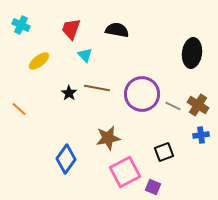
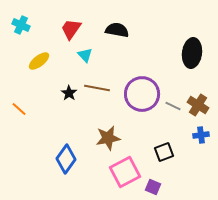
red trapezoid: rotated 15 degrees clockwise
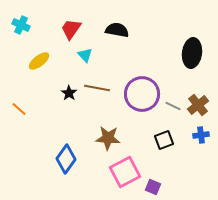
brown cross: rotated 20 degrees clockwise
brown star: rotated 15 degrees clockwise
black square: moved 12 px up
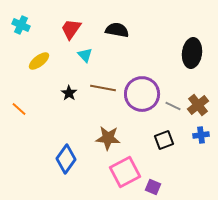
brown line: moved 6 px right
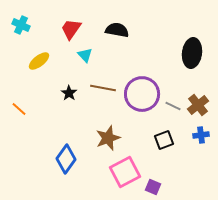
brown star: rotated 25 degrees counterclockwise
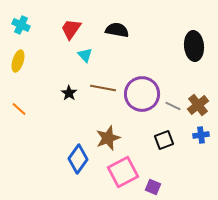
black ellipse: moved 2 px right, 7 px up; rotated 12 degrees counterclockwise
yellow ellipse: moved 21 px left; rotated 35 degrees counterclockwise
blue diamond: moved 12 px right
pink square: moved 2 px left
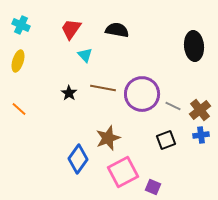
brown cross: moved 2 px right, 5 px down
black square: moved 2 px right
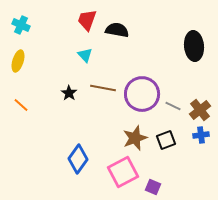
red trapezoid: moved 16 px right, 9 px up; rotated 15 degrees counterclockwise
orange line: moved 2 px right, 4 px up
brown star: moved 27 px right
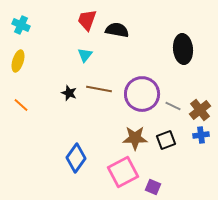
black ellipse: moved 11 px left, 3 px down
cyan triangle: rotated 21 degrees clockwise
brown line: moved 4 px left, 1 px down
black star: rotated 14 degrees counterclockwise
brown star: rotated 20 degrees clockwise
blue diamond: moved 2 px left, 1 px up
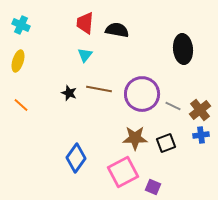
red trapezoid: moved 2 px left, 3 px down; rotated 15 degrees counterclockwise
black square: moved 3 px down
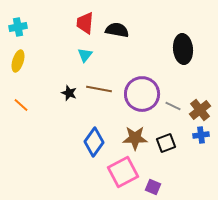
cyan cross: moved 3 px left, 2 px down; rotated 36 degrees counterclockwise
blue diamond: moved 18 px right, 16 px up
